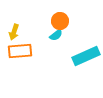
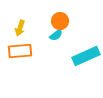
yellow arrow: moved 6 px right, 4 px up
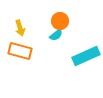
yellow arrow: rotated 35 degrees counterclockwise
orange rectangle: rotated 20 degrees clockwise
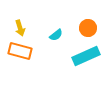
orange circle: moved 28 px right, 7 px down
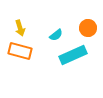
cyan rectangle: moved 13 px left, 1 px up
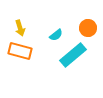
cyan rectangle: rotated 16 degrees counterclockwise
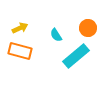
yellow arrow: rotated 98 degrees counterclockwise
cyan semicircle: rotated 96 degrees clockwise
cyan rectangle: moved 3 px right, 1 px down
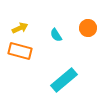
cyan rectangle: moved 12 px left, 24 px down
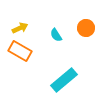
orange circle: moved 2 px left
orange rectangle: rotated 15 degrees clockwise
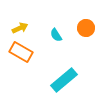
orange rectangle: moved 1 px right, 1 px down
